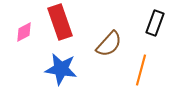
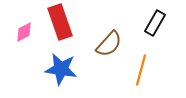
black rectangle: rotated 10 degrees clockwise
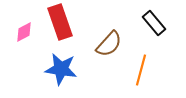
black rectangle: moved 1 px left; rotated 70 degrees counterclockwise
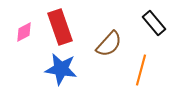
red rectangle: moved 5 px down
